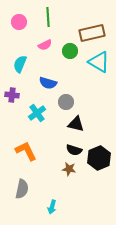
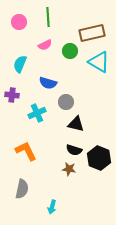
cyan cross: rotated 12 degrees clockwise
black hexagon: rotated 15 degrees counterclockwise
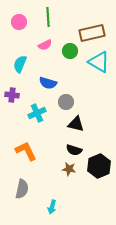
black hexagon: moved 8 px down; rotated 15 degrees clockwise
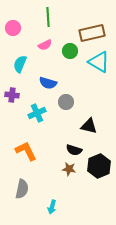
pink circle: moved 6 px left, 6 px down
black triangle: moved 13 px right, 2 px down
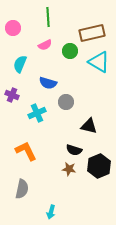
purple cross: rotated 16 degrees clockwise
cyan arrow: moved 1 px left, 5 px down
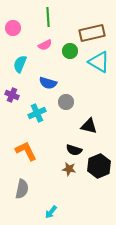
cyan arrow: rotated 24 degrees clockwise
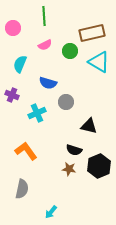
green line: moved 4 px left, 1 px up
orange L-shape: rotated 10 degrees counterclockwise
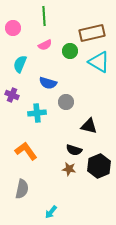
cyan cross: rotated 18 degrees clockwise
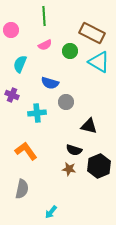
pink circle: moved 2 px left, 2 px down
brown rectangle: rotated 40 degrees clockwise
blue semicircle: moved 2 px right
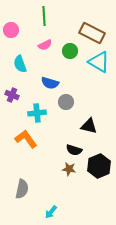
cyan semicircle: rotated 42 degrees counterclockwise
orange L-shape: moved 12 px up
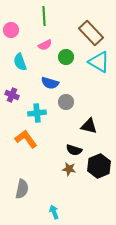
brown rectangle: moved 1 px left; rotated 20 degrees clockwise
green circle: moved 4 px left, 6 px down
cyan semicircle: moved 2 px up
cyan arrow: moved 3 px right; rotated 120 degrees clockwise
